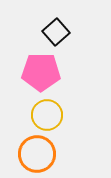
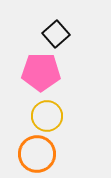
black square: moved 2 px down
yellow circle: moved 1 px down
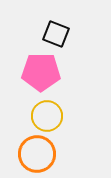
black square: rotated 28 degrees counterclockwise
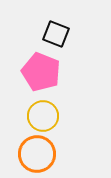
pink pentagon: rotated 21 degrees clockwise
yellow circle: moved 4 px left
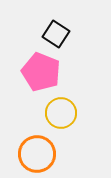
black square: rotated 12 degrees clockwise
yellow circle: moved 18 px right, 3 px up
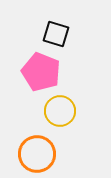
black square: rotated 16 degrees counterclockwise
yellow circle: moved 1 px left, 2 px up
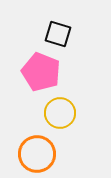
black square: moved 2 px right
yellow circle: moved 2 px down
